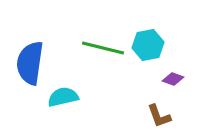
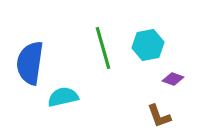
green line: rotated 60 degrees clockwise
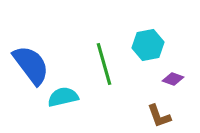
green line: moved 1 px right, 16 px down
blue semicircle: moved 1 px right, 2 px down; rotated 135 degrees clockwise
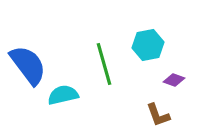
blue semicircle: moved 3 px left
purple diamond: moved 1 px right, 1 px down
cyan semicircle: moved 2 px up
brown L-shape: moved 1 px left, 1 px up
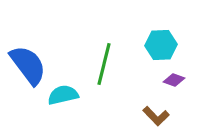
cyan hexagon: moved 13 px right; rotated 8 degrees clockwise
green line: rotated 30 degrees clockwise
brown L-shape: moved 2 px left, 1 px down; rotated 24 degrees counterclockwise
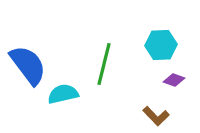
cyan semicircle: moved 1 px up
